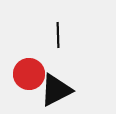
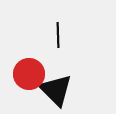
black triangle: rotated 48 degrees counterclockwise
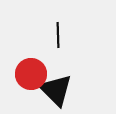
red circle: moved 2 px right
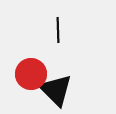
black line: moved 5 px up
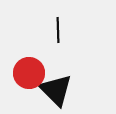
red circle: moved 2 px left, 1 px up
